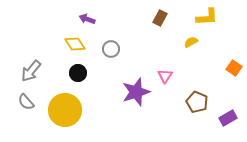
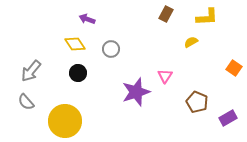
brown rectangle: moved 6 px right, 4 px up
yellow circle: moved 11 px down
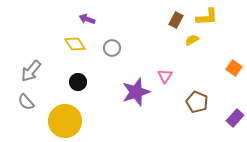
brown rectangle: moved 10 px right, 6 px down
yellow semicircle: moved 1 px right, 2 px up
gray circle: moved 1 px right, 1 px up
black circle: moved 9 px down
purple rectangle: moved 7 px right; rotated 18 degrees counterclockwise
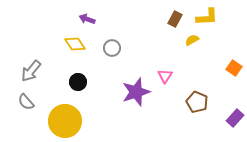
brown rectangle: moved 1 px left, 1 px up
